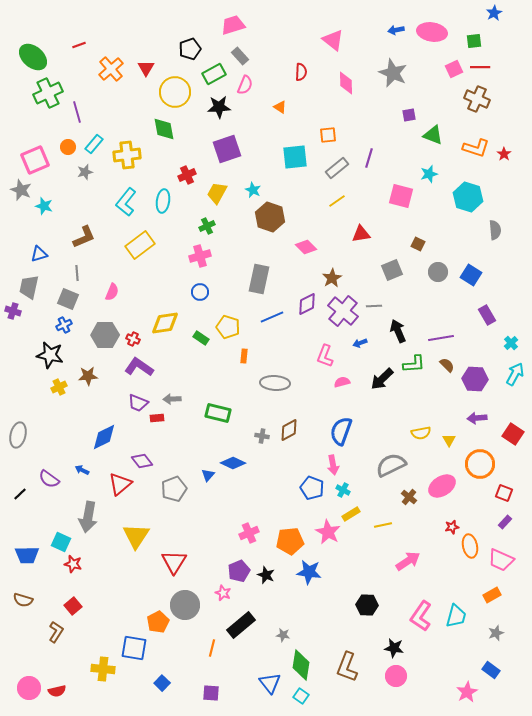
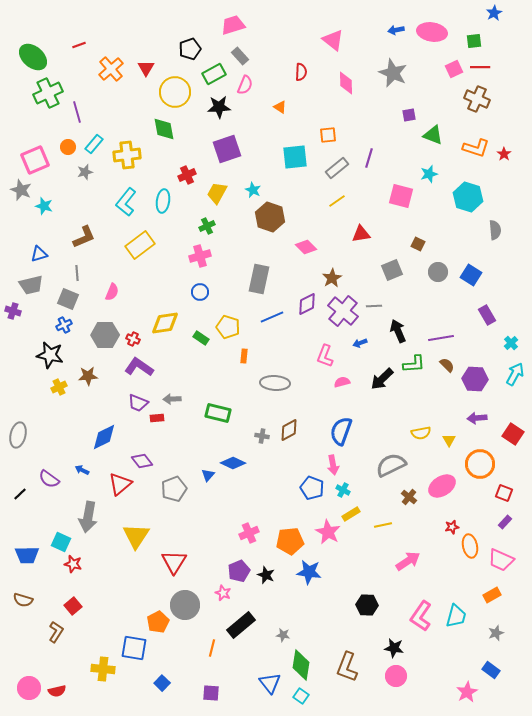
gray trapezoid at (29, 287): moved 2 px right, 2 px up; rotated 115 degrees counterclockwise
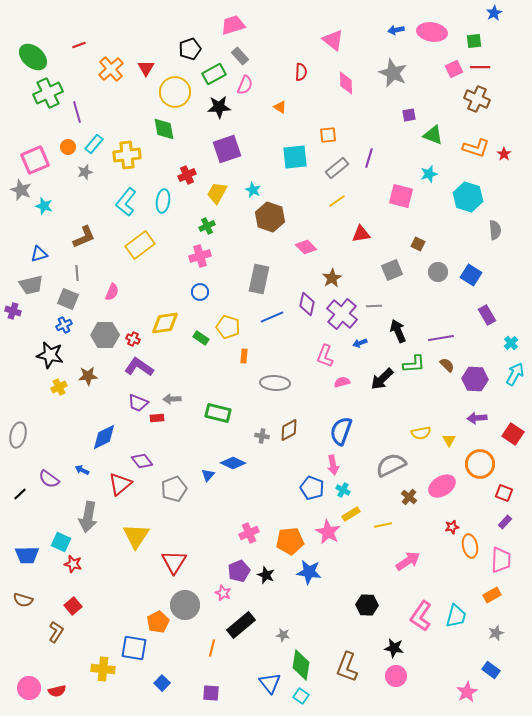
purple diamond at (307, 304): rotated 50 degrees counterclockwise
purple cross at (343, 311): moved 1 px left, 3 px down
pink trapezoid at (501, 560): rotated 112 degrees counterclockwise
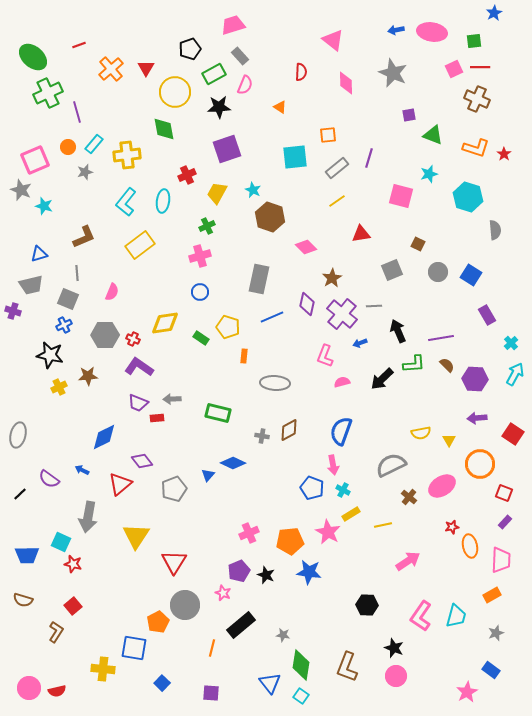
black star at (394, 648): rotated 12 degrees clockwise
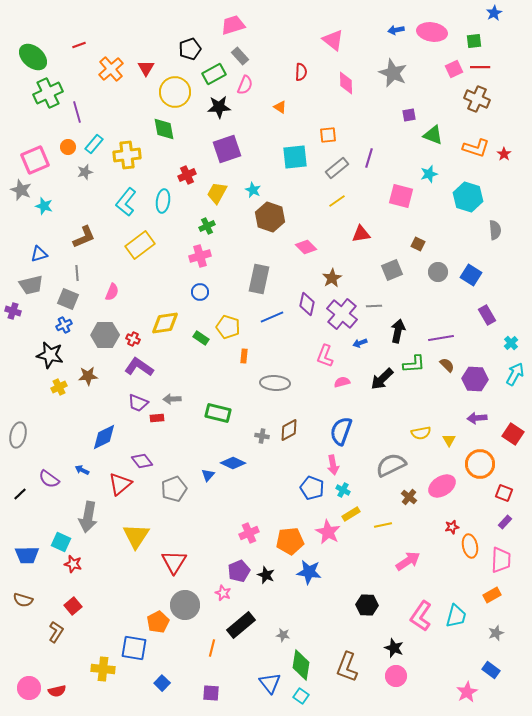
black arrow at (398, 331): rotated 35 degrees clockwise
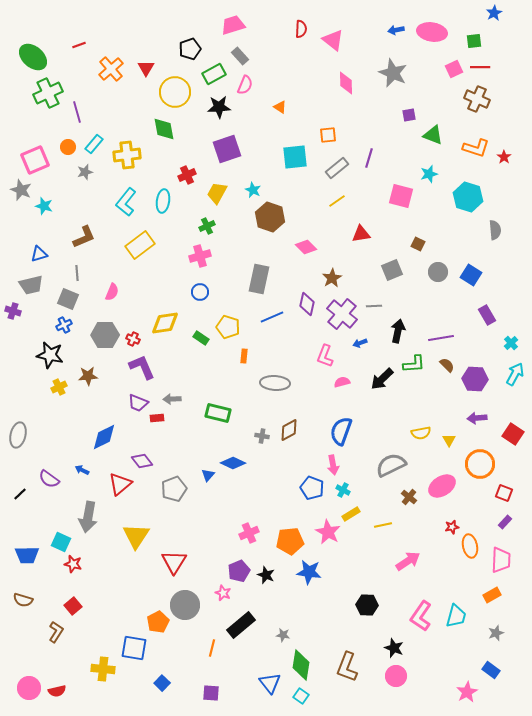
red semicircle at (301, 72): moved 43 px up
red star at (504, 154): moved 3 px down
purple L-shape at (139, 367): moved 3 px right; rotated 32 degrees clockwise
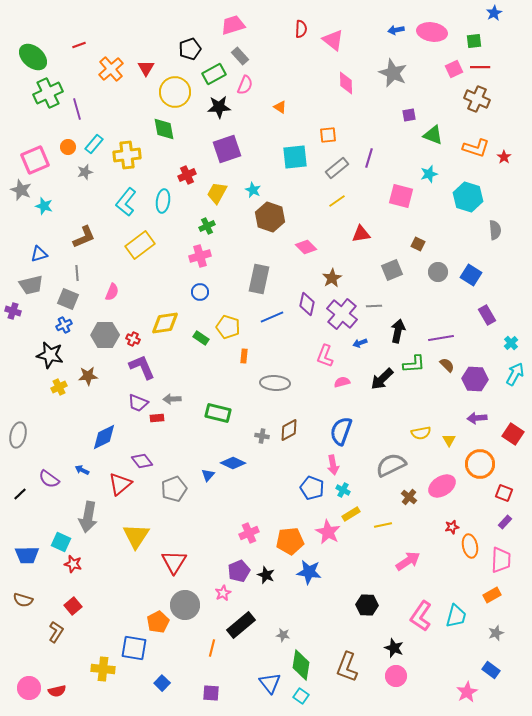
purple line at (77, 112): moved 3 px up
pink star at (223, 593): rotated 21 degrees clockwise
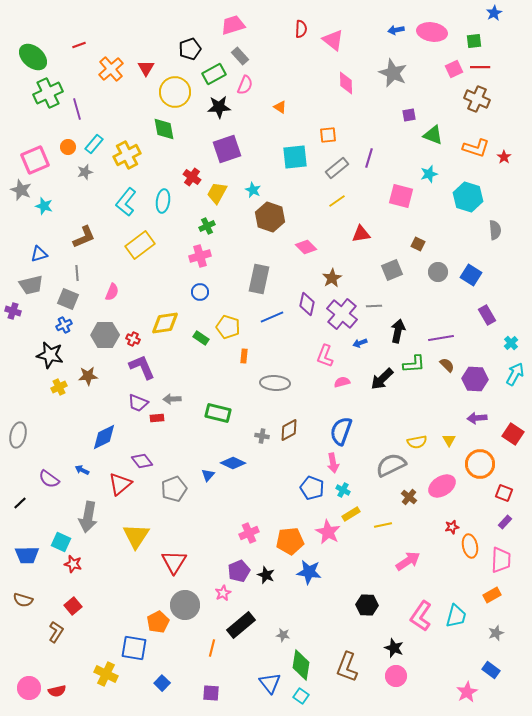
yellow cross at (127, 155): rotated 20 degrees counterclockwise
red cross at (187, 175): moved 5 px right, 2 px down; rotated 30 degrees counterclockwise
yellow semicircle at (421, 433): moved 4 px left, 9 px down
pink arrow at (333, 465): moved 2 px up
black line at (20, 494): moved 9 px down
yellow cross at (103, 669): moved 3 px right, 5 px down; rotated 20 degrees clockwise
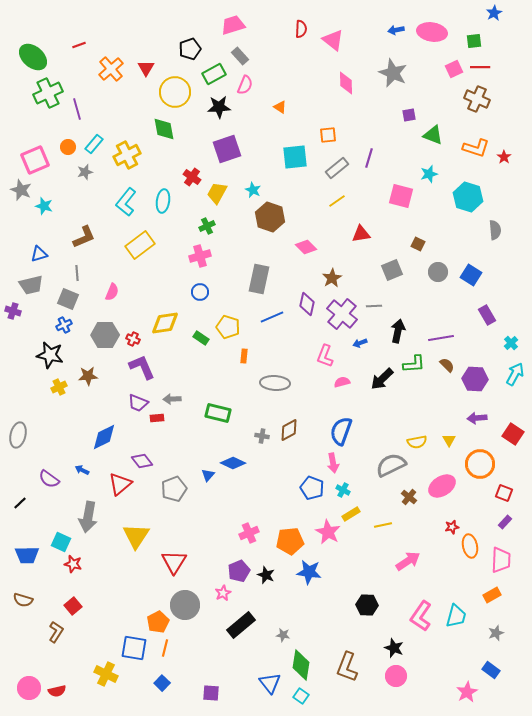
orange line at (212, 648): moved 47 px left
